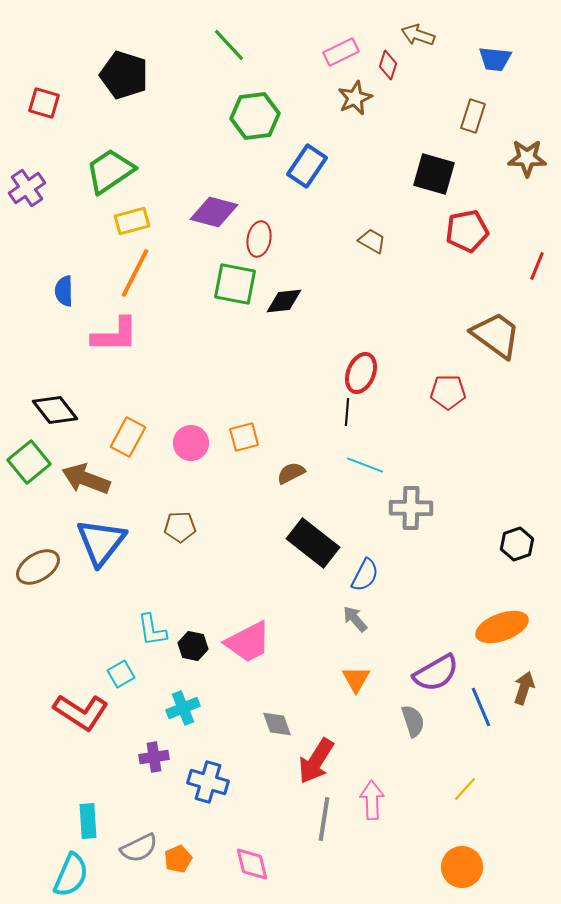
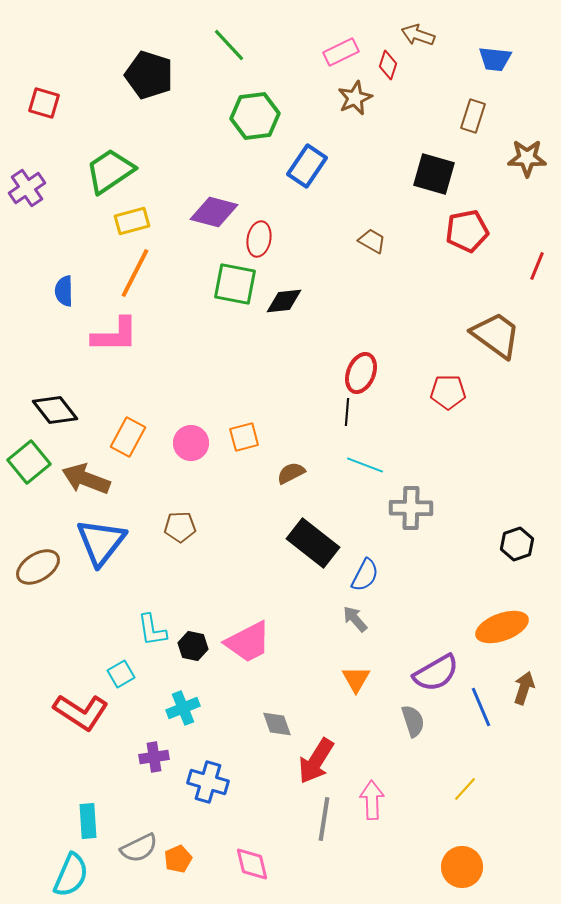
black pentagon at (124, 75): moved 25 px right
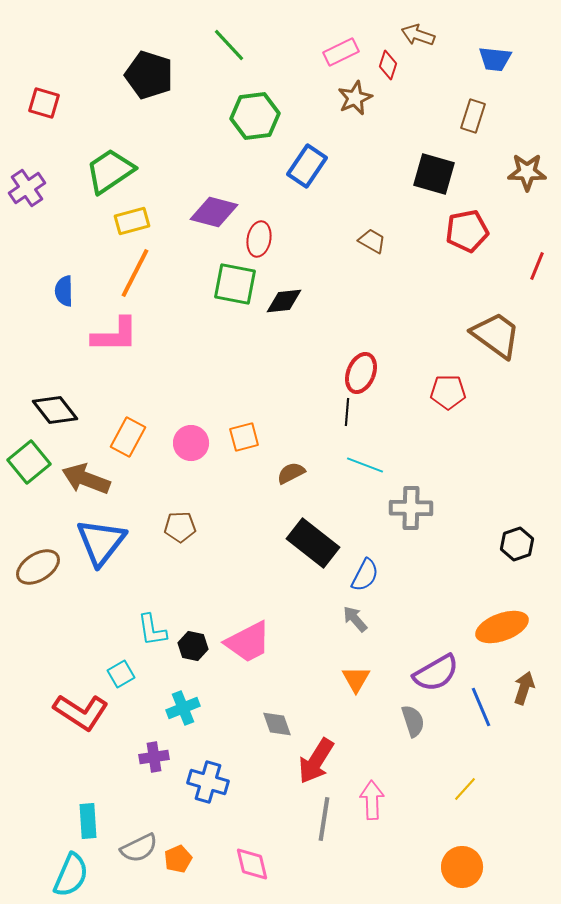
brown star at (527, 158): moved 14 px down
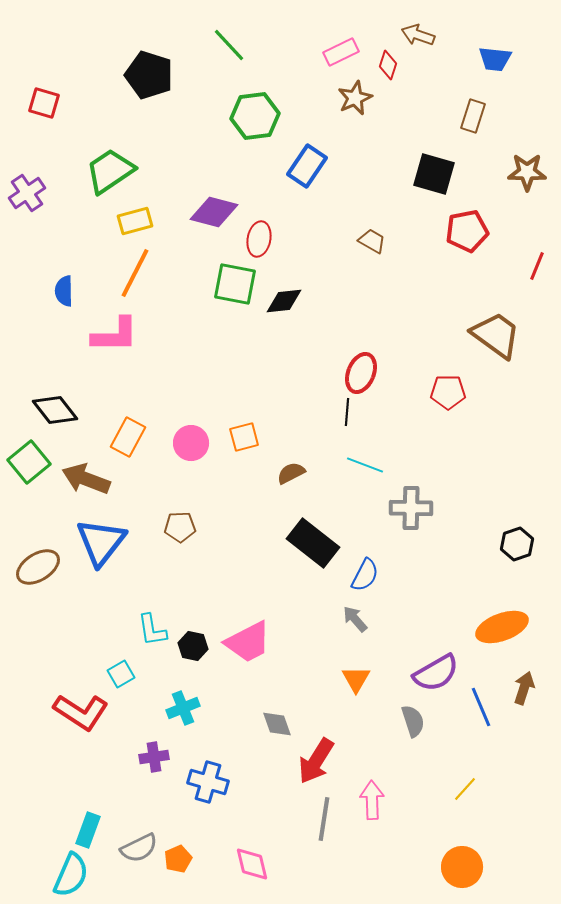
purple cross at (27, 188): moved 5 px down
yellow rectangle at (132, 221): moved 3 px right
cyan rectangle at (88, 821): moved 9 px down; rotated 24 degrees clockwise
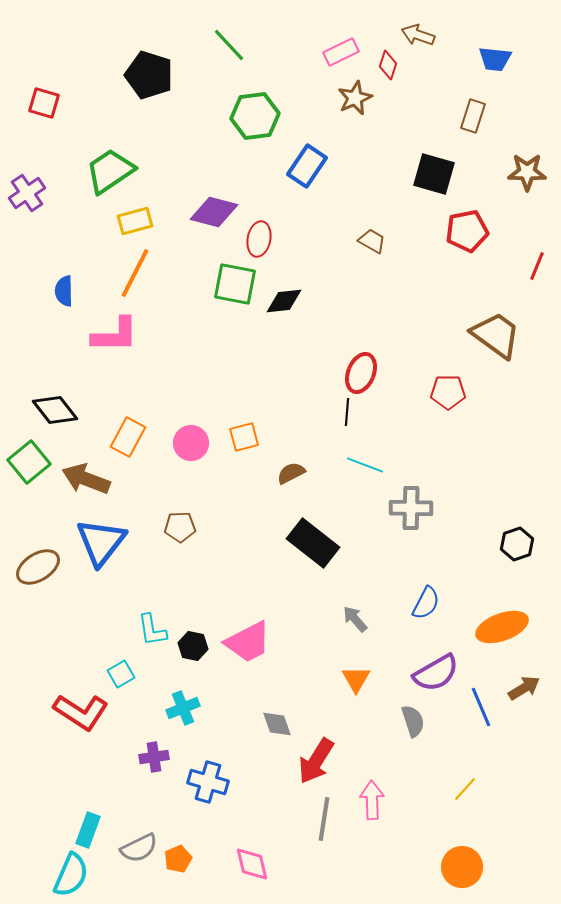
blue semicircle at (365, 575): moved 61 px right, 28 px down
brown arrow at (524, 688): rotated 40 degrees clockwise
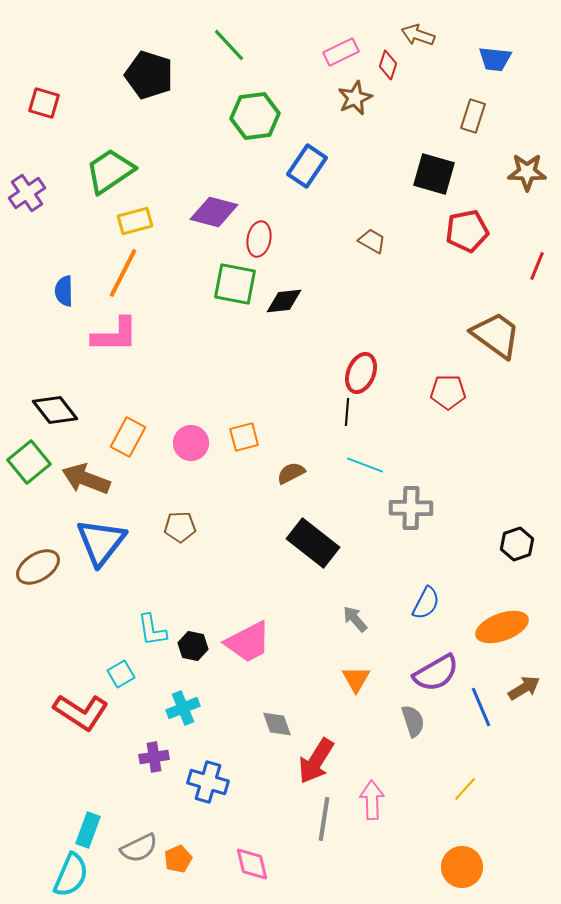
orange line at (135, 273): moved 12 px left
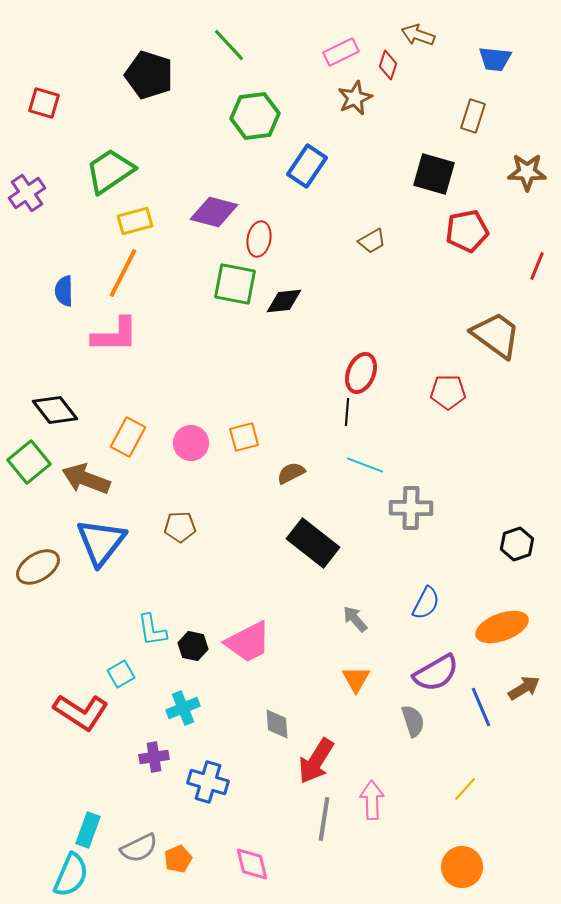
brown trapezoid at (372, 241): rotated 120 degrees clockwise
gray diamond at (277, 724): rotated 16 degrees clockwise
